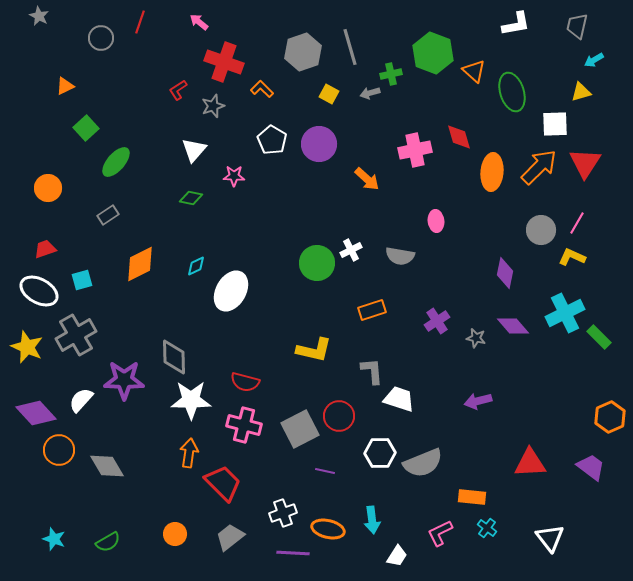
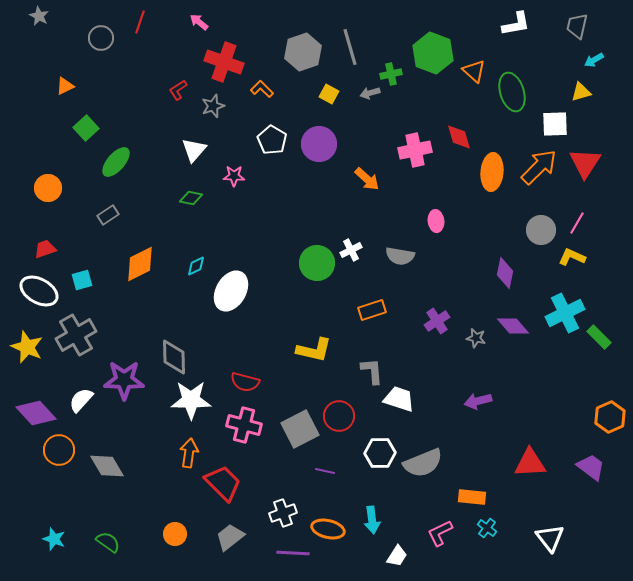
green semicircle at (108, 542): rotated 115 degrees counterclockwise
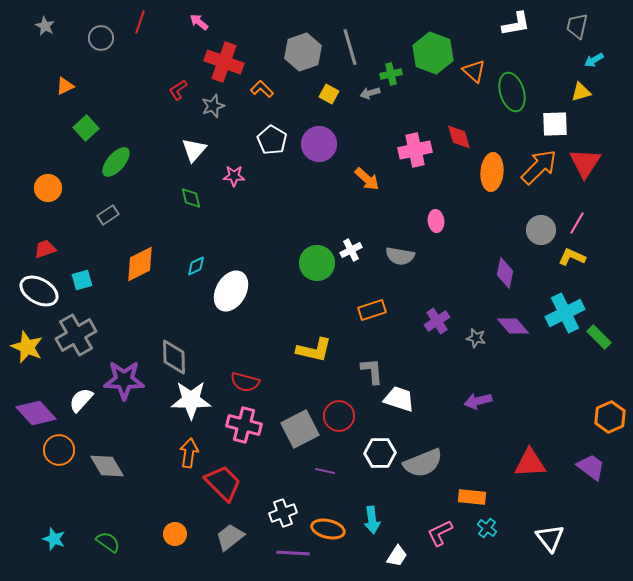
gray star at (39, 16): moved 6 px right, 10 px down
green diamond at (191, 198): rotated 65 degrees clockwise
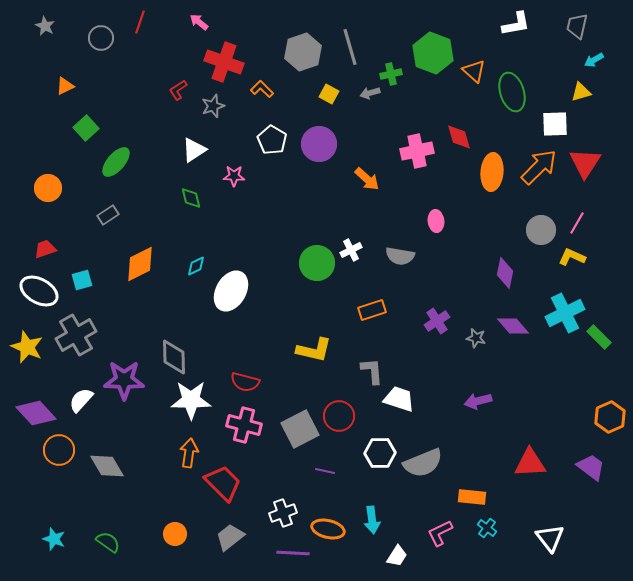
white triangle at (194, 150): rotated 16 degrees clockwise
pink cross at (415, 150): moved 2 px right, 1 px down
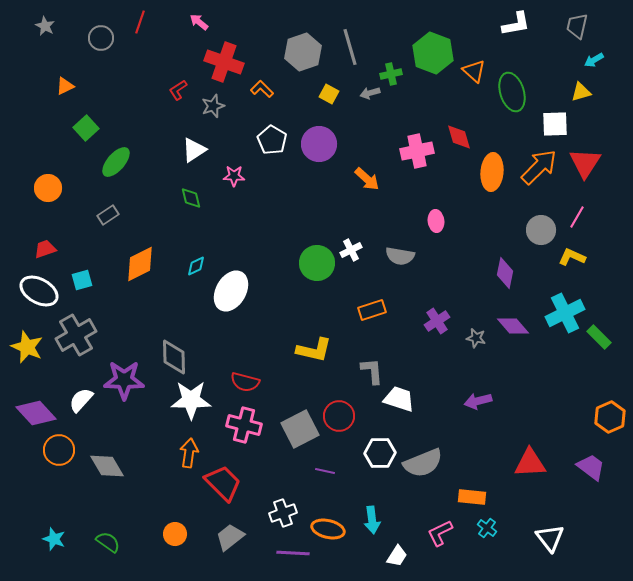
pink line at (577, 223): moved 6 px up
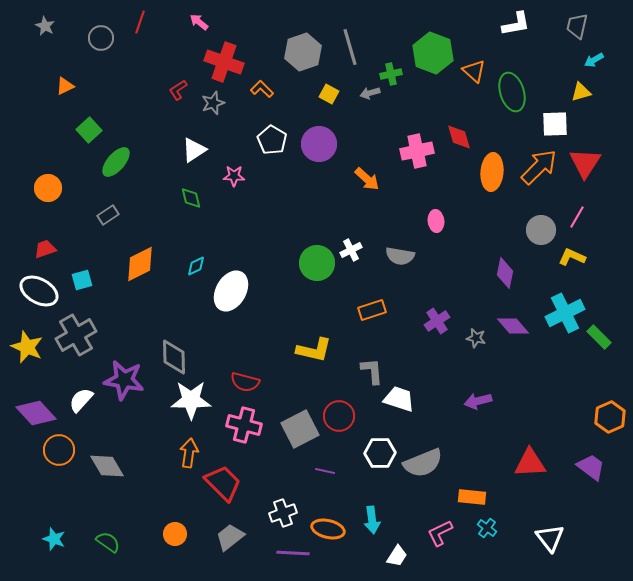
gray star at (213, 106): moved 3 px up
green square at (86, 128): moved 3 px right, 2 px down
purple star at (124, 380): rotated 9 degrees clockwise
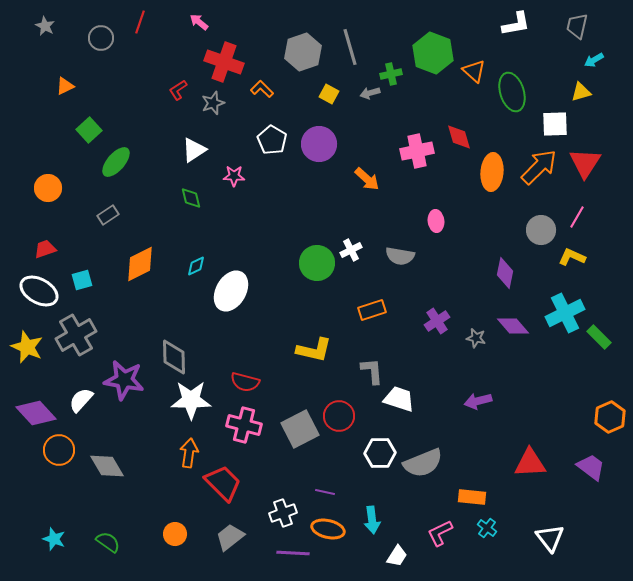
purple line at (325, 471): moved 21 px down
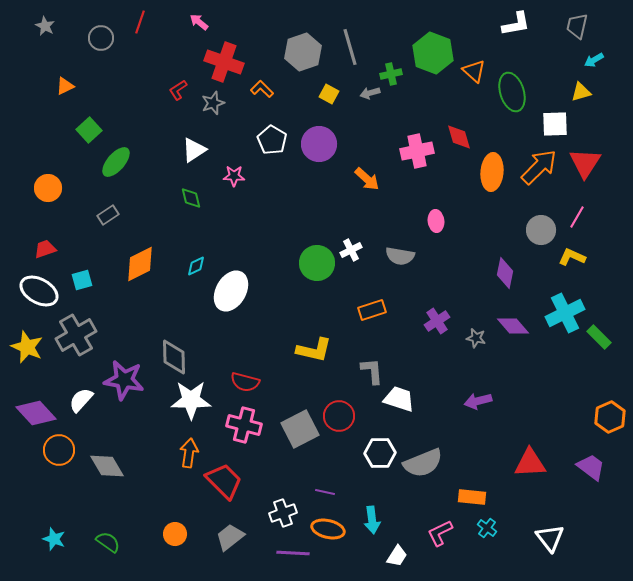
red trapezoid at (223, 483): moved 1 px right, 2 px up
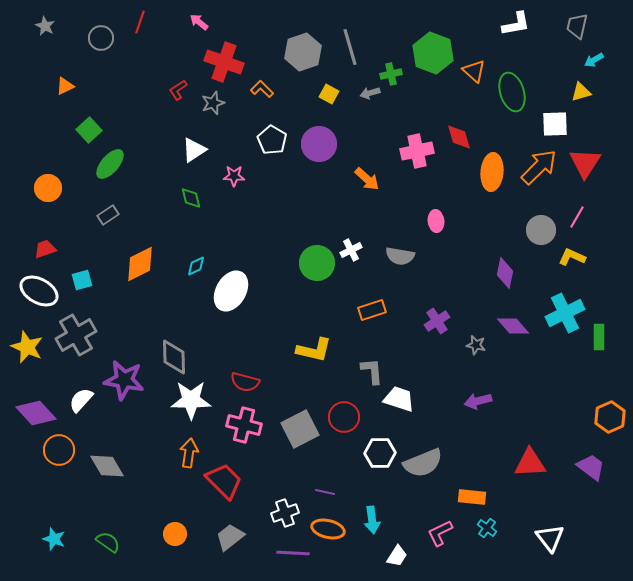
green ellipse at (116, 162): moved 6 px left, 2 px down
green rectangle at (599, 337): rotated 45 degrees clockwise
gray star at (476, 338): moved 7 px down
red circle at (339, 416): moved 5 px right, 1 px down
white cross at (283, 513): moved 2 px right
